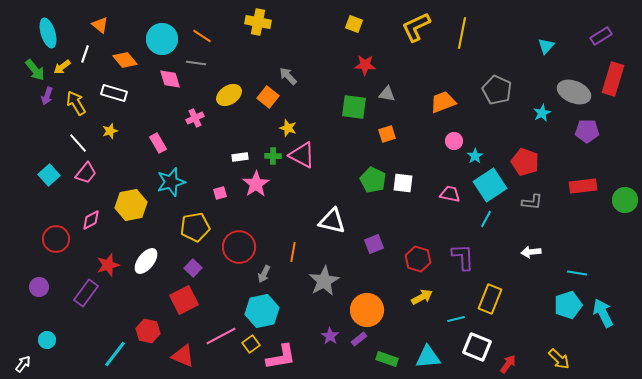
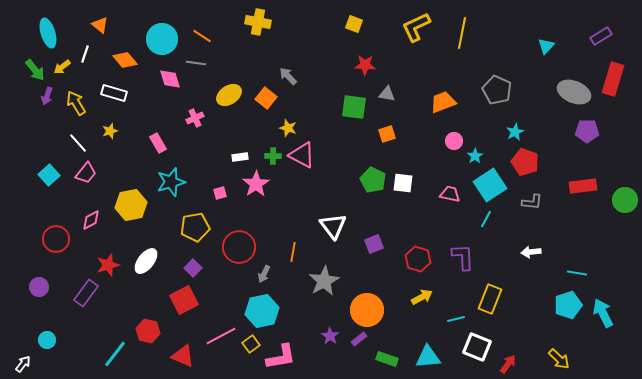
orange square at (268, 97): moved 2 px left, 1 px down
cyan star at (542, 113): moved 27 px left, 19 px down
white triangle at (332, 221): moved 1 px right, 5 px down; rotated 40 degrees clockwise
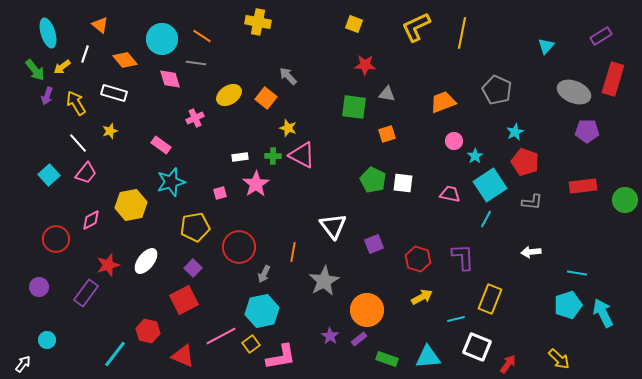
pink rectangle at (158, 143): moved 3 px right, 2 px down; rotated 24 degrees counterclockwise
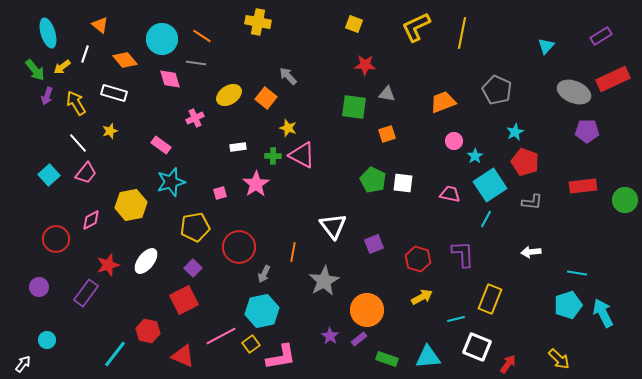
red rectangle at (613, 79): rotated 48 degrees clockwise
white rectangle at (240, 157): moved 2 px left, 10 px up
purple L-shape at (463, 257): moved 3 px up
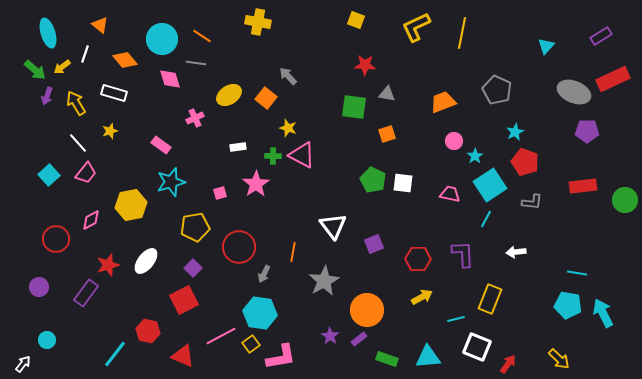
yellow square at (354, 24): moved 2 px right, 4 px up
green arrow at (35, 70): rotated 10 degrees counterclockwise
white arrow at (531, 252): moved 15 px left
red hexagon at (418, 259): rotated 15 degrees counterclockwise
cyan pentagon at (568, 305): rotated 28 degrees clockwise
cyan hexagon at (262, 311): moved 2 px left, 2 px down; rotated 20 degrees clockwise
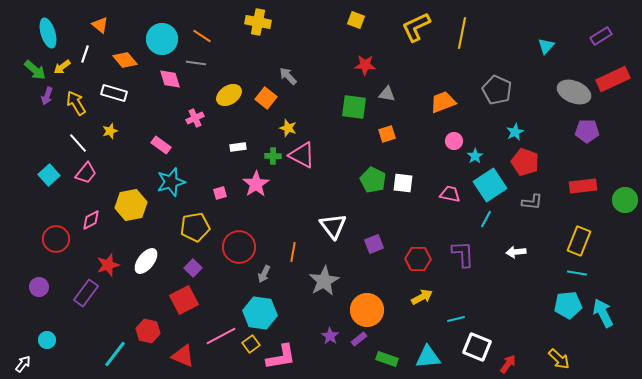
yellow rectangle at (490, 299): moved 89 px right, 58 px up
cyan pentagon at (568, 305): rotated 16 degrees counterclockwise
